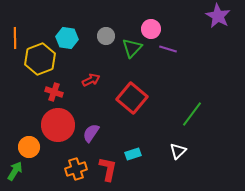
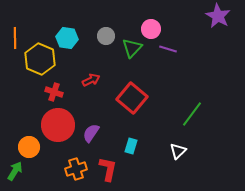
yellow hexagon: rotated 16 degrees counterclockwise
cyan rectangle: moved 2 px left, 8 px up; rotated 56 degrees counterclockwise
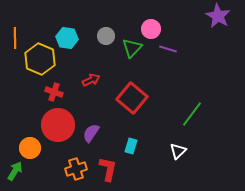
orange circle: moved 1 px right, 1 px down
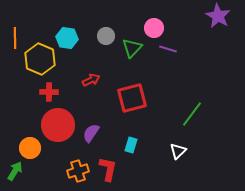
pink circle: moved 3 px right, 1 px up
red cross: moved 5 px left; rotated 18 degrees counterclockwise
red square: rotated 36 degrees clockwise
cyan rectangle: moved 1 px up
orange cross: moved 2 px right, 2 px down
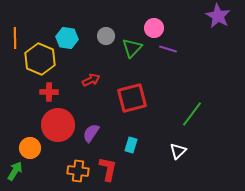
orange cross: rotated 25 degrees clockwise
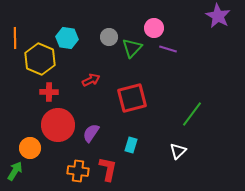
gray circle: moved 3 px right, 1 px down
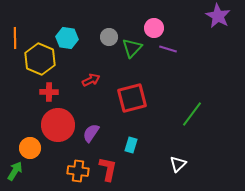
white triangle: moved 13 px down
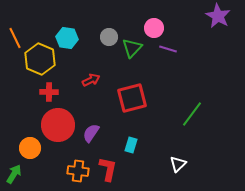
orange line: rotated 25 degrees counterclockwise
green arrow: moved 1 px left, 3 px down
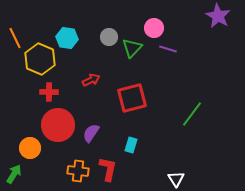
white triangle: moved 2 px left, 15 px down; rotated 18 degrees counterclockwise
